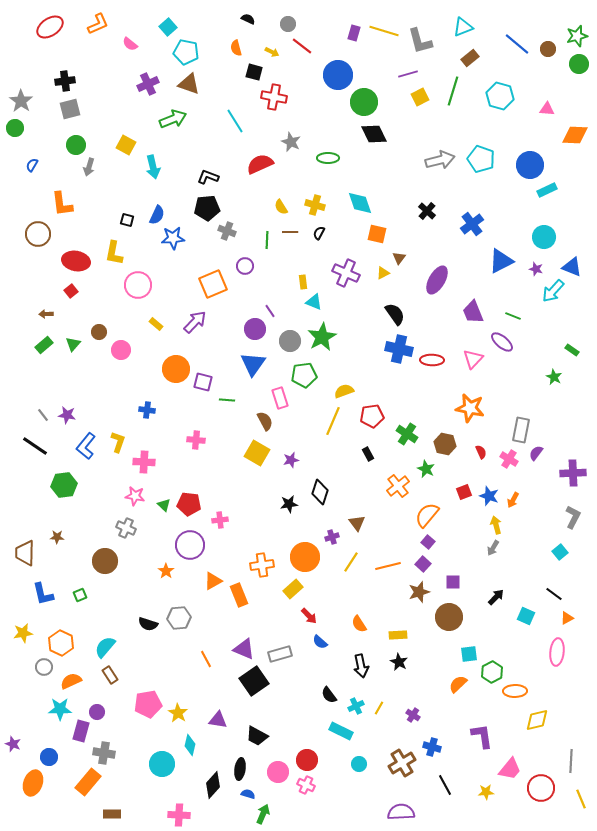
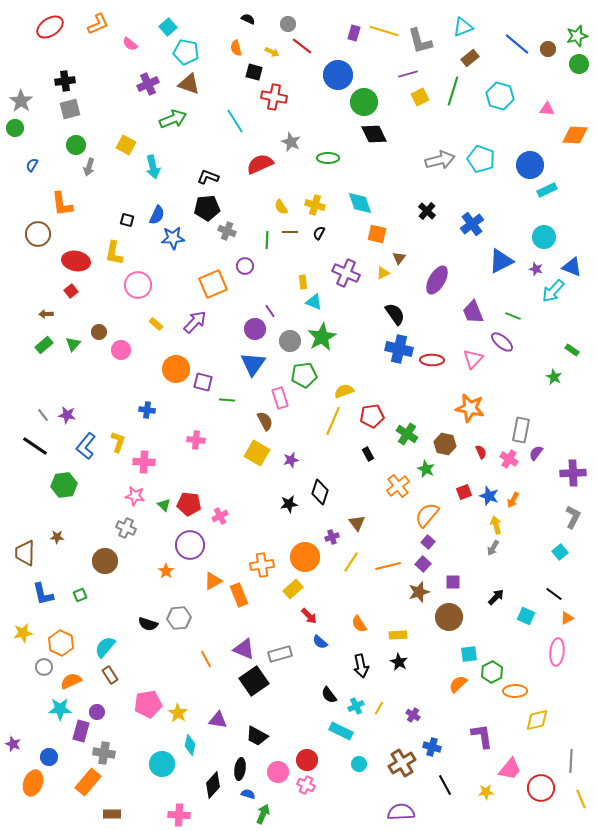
pink cross at (220, 520): moved 4 px up; rotated 21 degrees counterclockwise
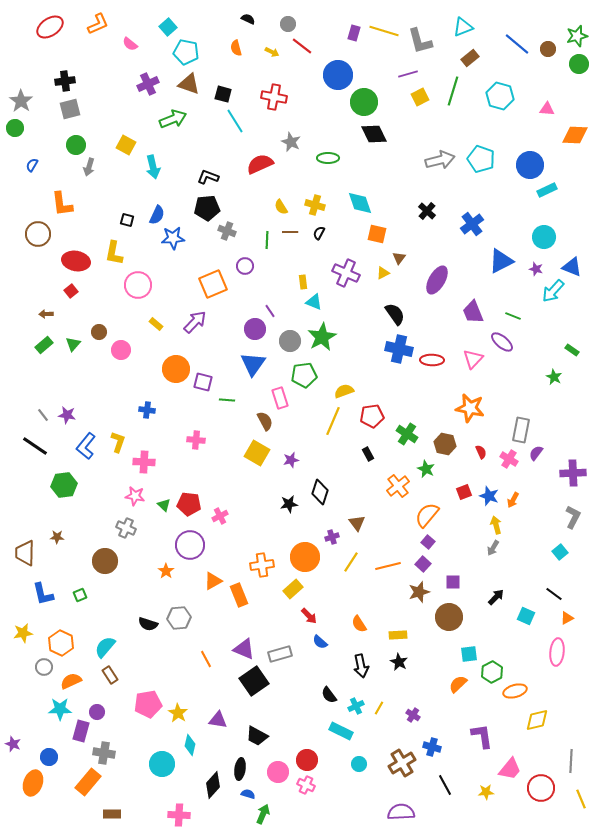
black square at (254, 72): moved 31 px left, 22 px down
orange ellipse at (515, 691): rotated 15 degrees counterclockwise
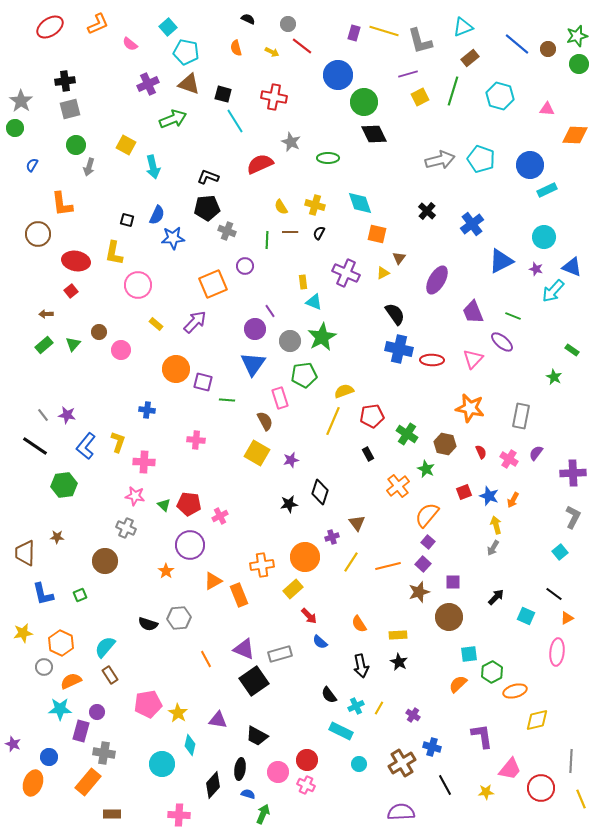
gray rectangle at (521, 430): moved 14 px up
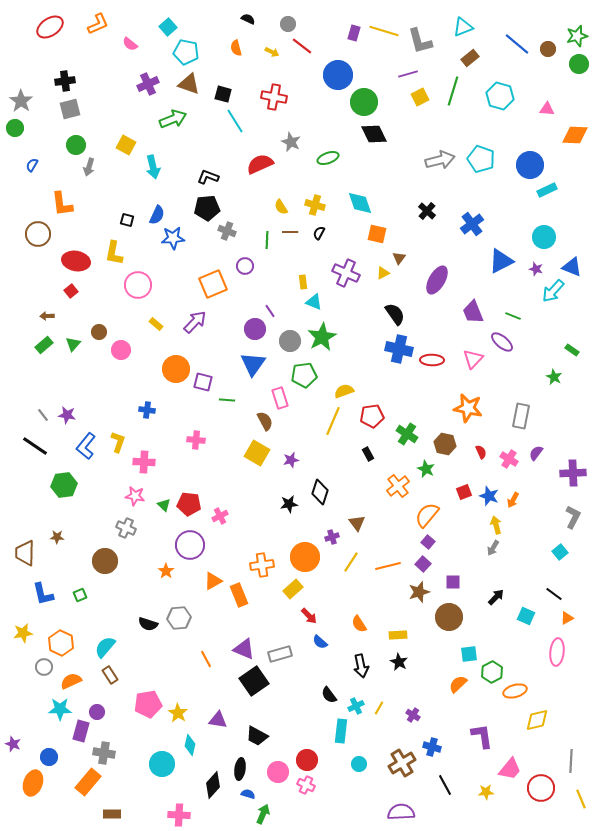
green ellipse at (328, 158): rotated 20 degrees counterclockwise
brown arrow at (46, 314): moved 1 px right, 2 px down
orange star at (470, 408): moved 2 px left
cyan rectangle at (341, 731): rotated 70 degrees clockwise
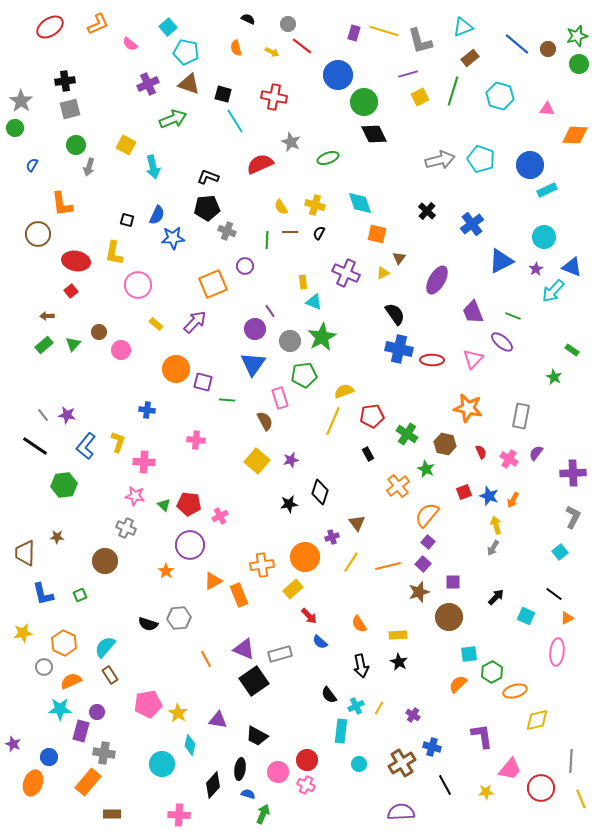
purple star at (536, 269): rotated 24 degrees clockwise
yellow square at (257, 453): moved 8 px down; rotated 10 degrees clockwise
orange hexagon at (61, 643): moved 3 px right
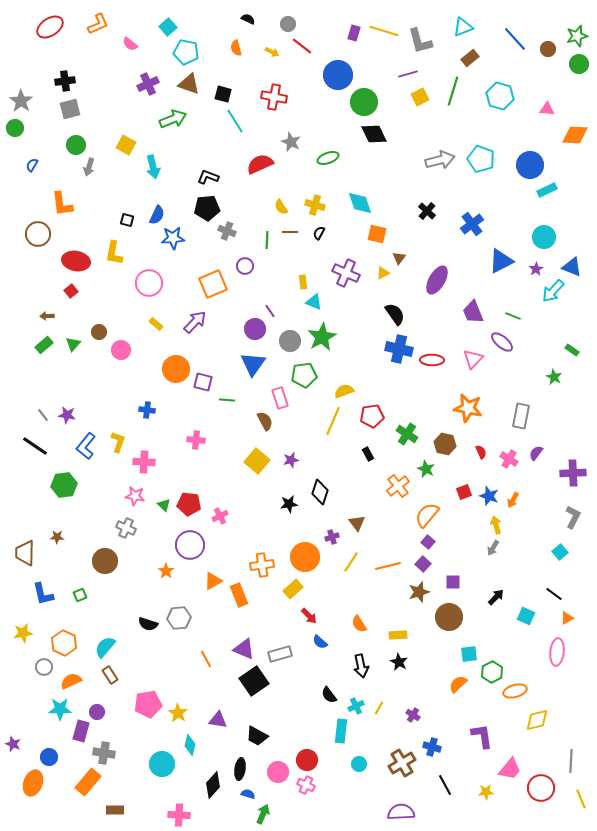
blue line at (517, 44): moved 2 px left, 5 px up; rotated 8 degrees clockwise
pink circle at (138, 285): moved 11 px right, 2 px up
brown rectangle at (112, 814): moved 3 px right, 4 px up
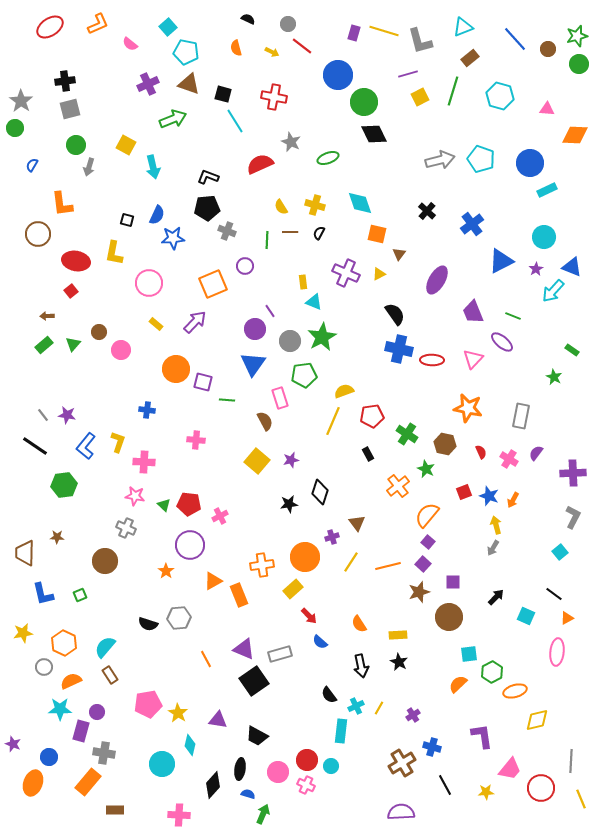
blue circle at (530, 165): moved 2 px up
brown triangle at (399, 258): moved 4 px up
yellow triangle at (383, 273): moved 4 px left, 1 px down
purple cross at (413, 715): rotated 24 degrees clockwise
cyan circle at (359, 764): moved 28 px left, 2 px down
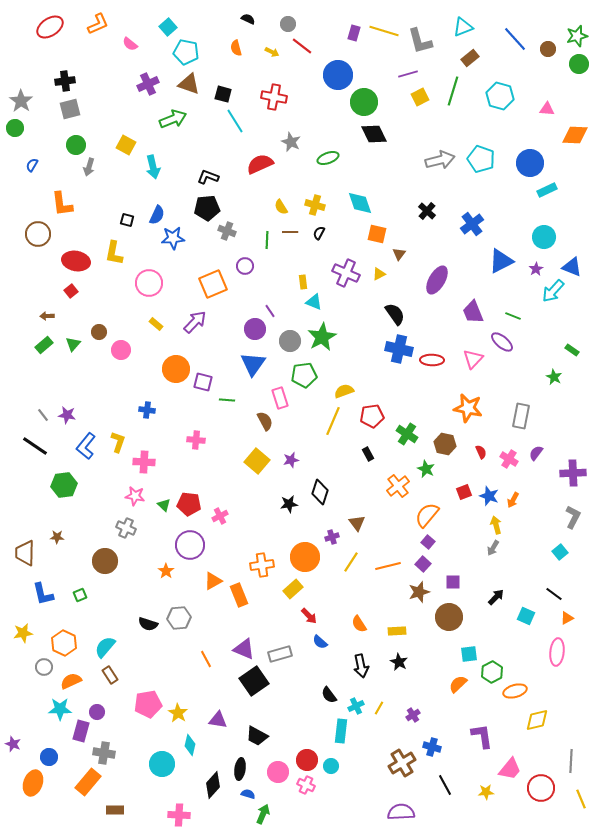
yellow rectangle at (398, 635): moved 1 px left, 4 px up
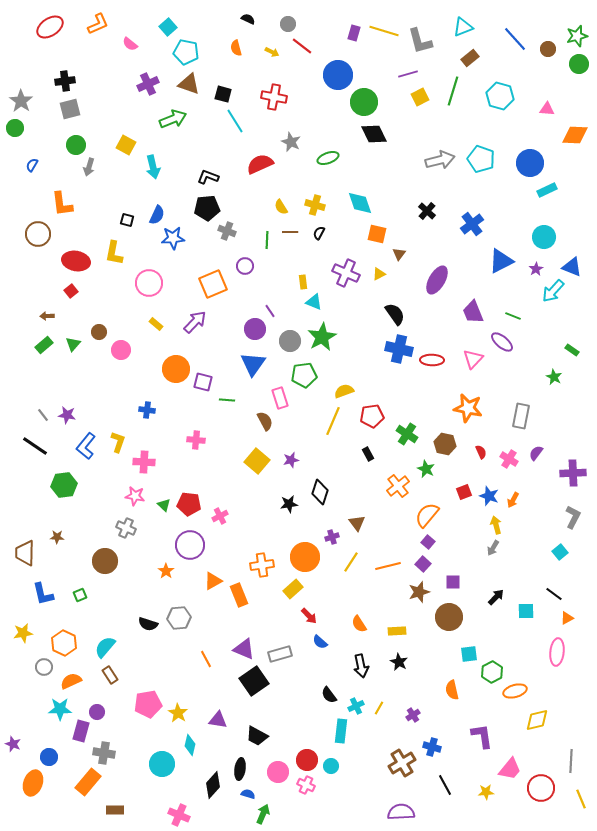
cyan square at (526, 616): moved 5 px up; rotated 24 degrees counterclockwise
orange semicircle at (458, 684): moved 6 px left, 6 px down; rotated 60 degrees counterclockwise
pink cross at (179, 815): rotated 20 degrees clockwise
